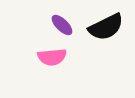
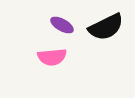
purple ellipse: rotated 15 degrees counterclockwise
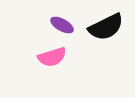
pink semicircle: rotated 12 degrees counterclockwise
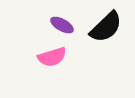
black semicircle: rotated 18 degrees counterclockwise
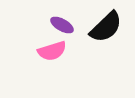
pink semicircle: moved 6 px up
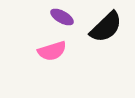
purple ellipse: moved 8 px up
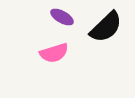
pink semicircle: moved 2 px right, 2 px down
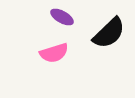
black semicircle: moved 3 px right, 6 px down
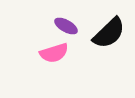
purple ellipse: moved 4 px right, 9 px down
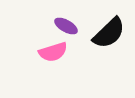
pink semicircle: moved 1 px left, 1 px up
